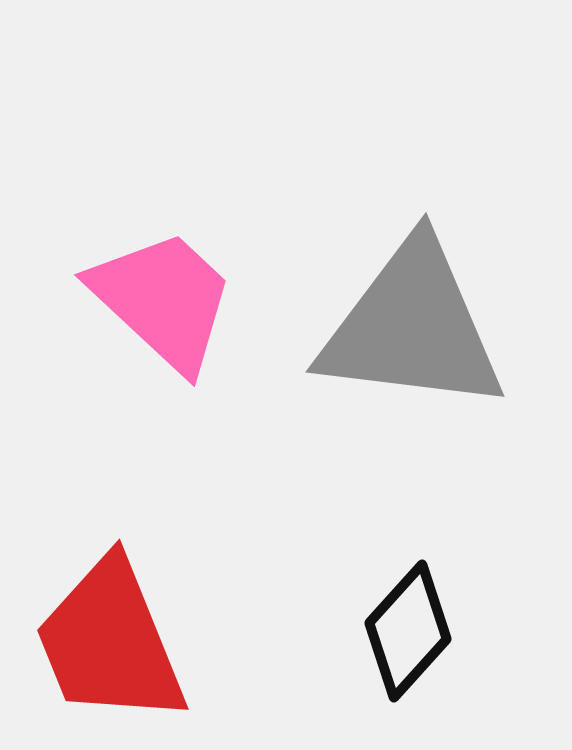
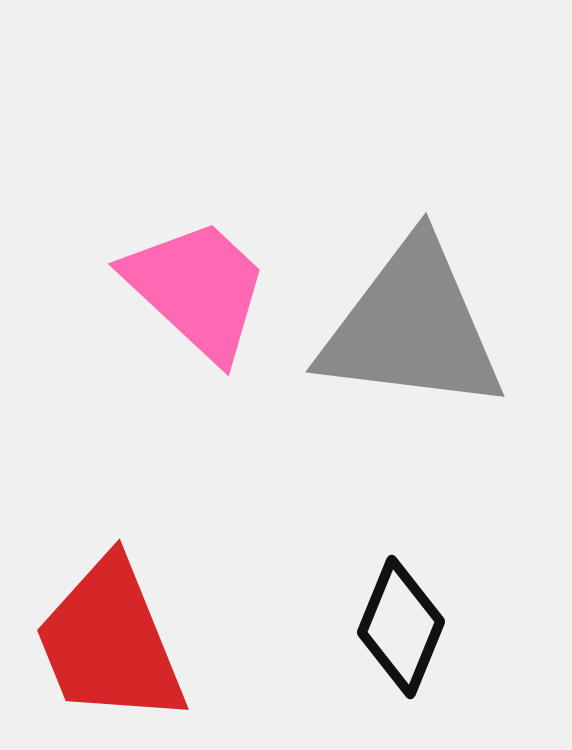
pink trapezoid: moved 34 px right, 11 px up
black diamond: moved 7 px left, 4 px up; rotated 20 degrees counterclockwise
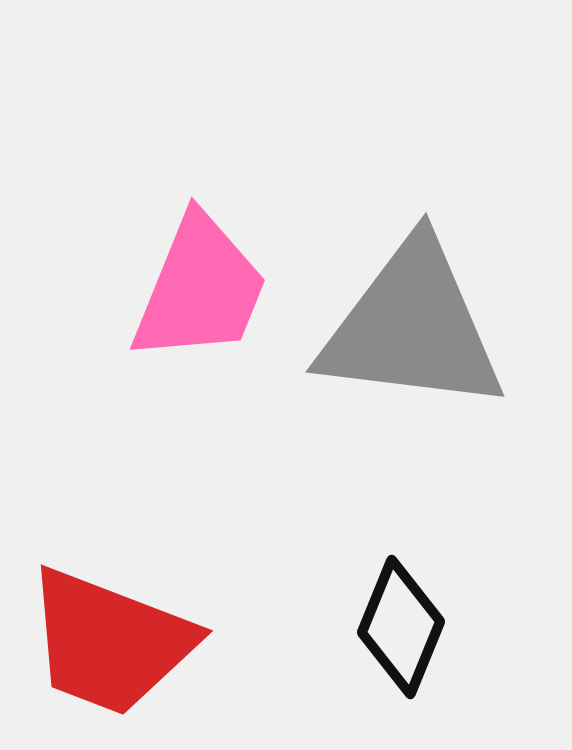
pink trapezoid: moved 3 px right; rotated 69 degrees clockwise
red trapezoid: rotated 47 degrees counterclockwise
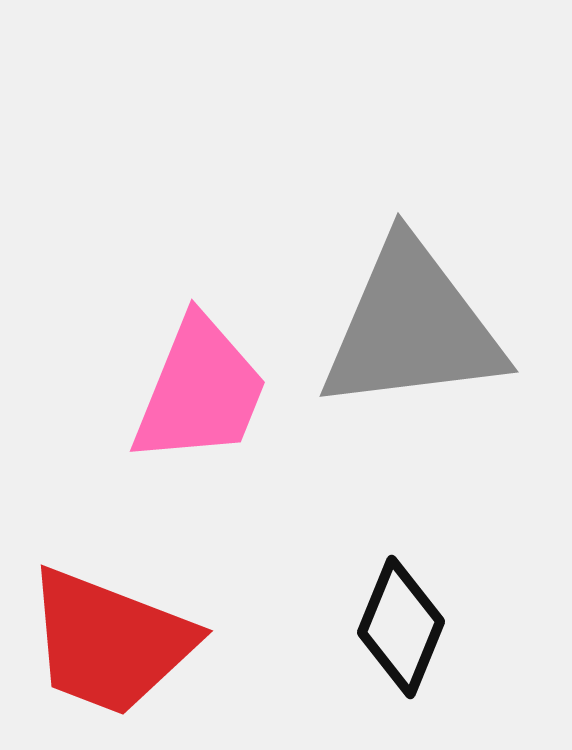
pink trapezoid: moved 102 px down
gray triangle: rotated 14 degrees counterclockwise
